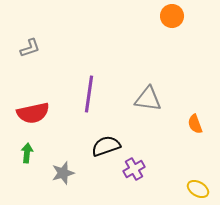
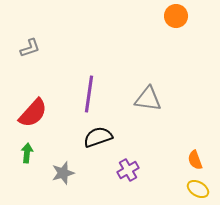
orange circle: moved 4 px right
red semicircle: rotated 36 degrees counterclockwise
orange semicircle: moved 36 px down
black semicircle: moved 8 px left, 9 px up
purple cross: moved 6 px left, 1 px down
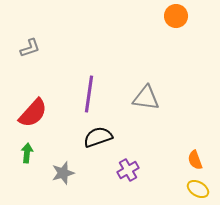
gray triangle: moved 2 px left, 1 px up
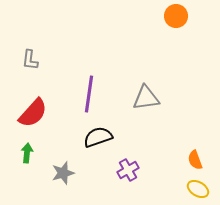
gray L-shape: moved 12 px down; rotated 115 degrees clockwise
gray triangle: rotated 16 degrees counterclockwise
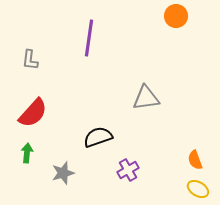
purple line: moved 56 px up
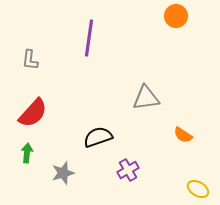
orange semicircle: moved 12 px left, 25 px up; rotated 36 degrees counterclockwise
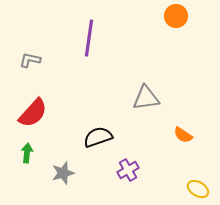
gray L-shape: rotated 95 degrees clockwise
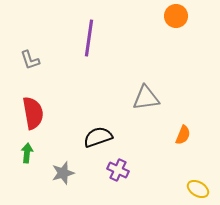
gray L-shape: rotated 120 degrees counterclockwise
red semicircle: rotated 52 degrees counterclockwise
orange semicircle: rotated 102 degrees counterclockwise
purple cross: moved 10 px left; rotated 35 degrees counterclockwise
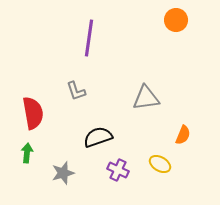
orange circle: moved 4 px down
gray L-shape: moved 46 px right, 31 px down
yellow ellipse: moved 38 px left, 25 px up
